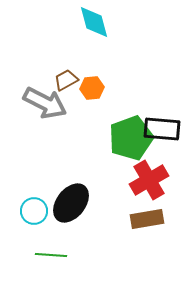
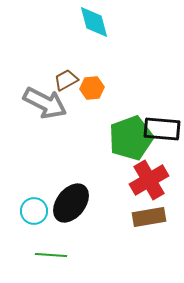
brown rectangle: moved 2 px right, 2 px up
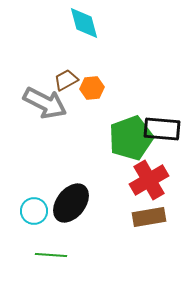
cyan diamond: moved 10 px left, 1 px down
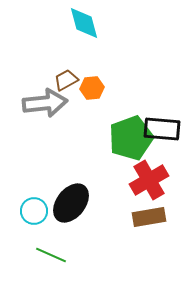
gray arrow: rotated 33 degrees counterclockwise
green line: rotated 20 degrees clockwise
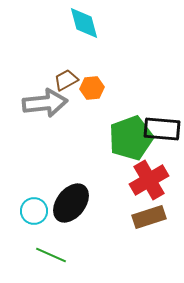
brown rectangle: rotated 8 degrees counterclockwise
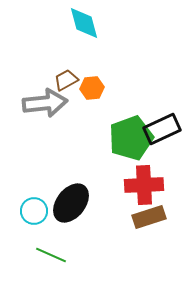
black rectangle: rotated 30 degrees counterclockwise
red cross: moved 5 px left, 5 px down; rotated 27 degrees clockwise
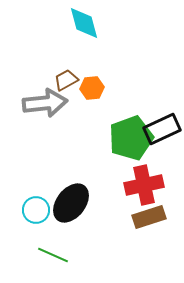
red cross: rotated 9 degrees counterclockwise
cyan circle: moved 2 px right, 1 px up
green line: moved 2 px right
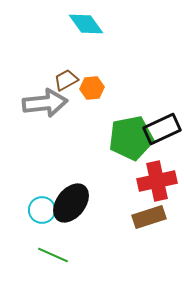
cyan diamond: moved 2 px right, 1 px down; rotated 21 degrees counterclockwise
green pentagon: rotated 9 degrees clockwise
red cross: moved 13 px right, 4 px up
cyan circle: moved 6 px right
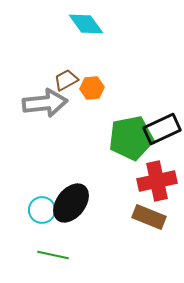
brown rectangle: rotated 40 degrees clockwise
green line: rotated 12 degrees counterclockwise
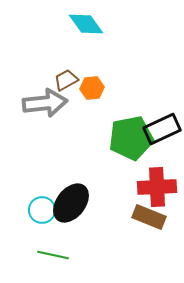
red cross: moved 6 px down; rotated 9 degrees clockwise
